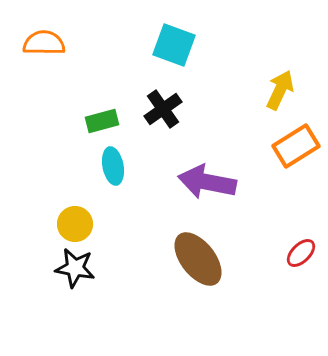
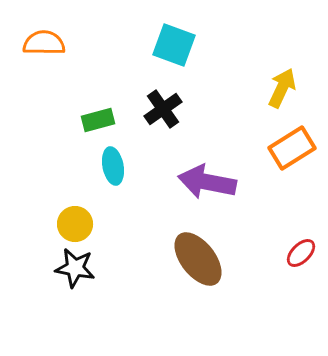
yellow arrow: moved 2 px right, 2 px up
green rectangle: moved 4 px left, 1 px up
orange rectangle: moved 4 px left, 2 px down
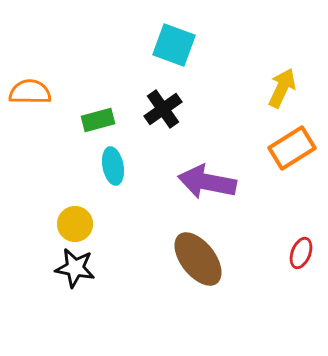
orange semicircle: moved 14 px left, 49 px down
red ellipse: rotated 24 degrees counterclockwise
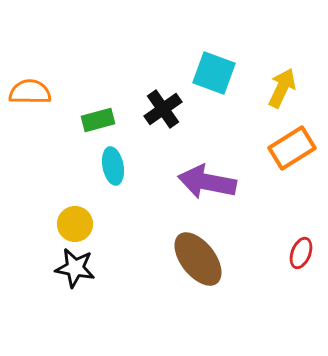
cyan square: moved 40 px right, 28 px down
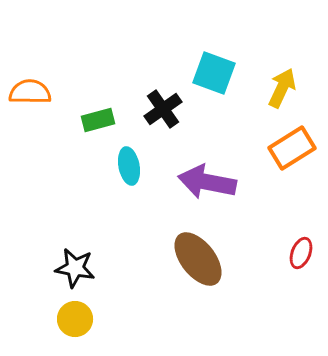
cyan ellipse: moved 16 px right
yellow circle: moved 95 px down
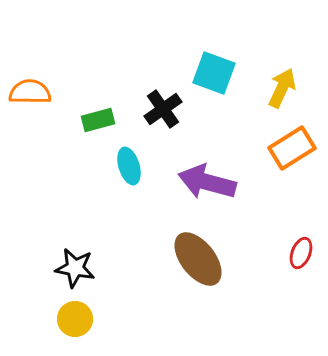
cyan ellipse: rotated 6 degrees counterclockwise
purple arrow: rotated 4 degrees clockwise
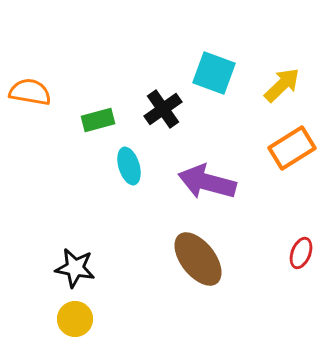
yellow arrow: moved 3 px up; rotated 21 degrees clockwise
orange semicircle: rotated 9 degrees clockwise
